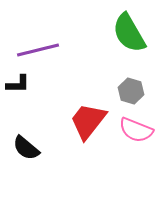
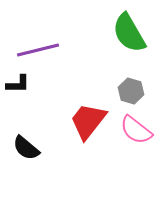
pink semicircle: rotated 16 degrees clockwise
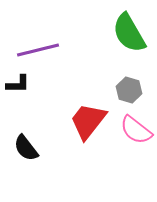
gray hexagon: moved 2 px left, 1 px up
black semicircle: rotated 12 degrees clockwise
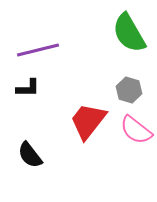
black L-shape: moved 10 px right, 4 px down
black semicircle: moved 4 px right, 7 px down
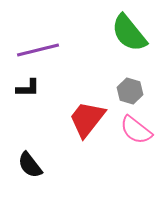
green semicircle: rotated 9 degrees counterclockwise
gray hexagon: moved 1 px right, 1 px down
red trapezoid: moved 1 px left, 2 px up
black semicircle: moved 10 px down
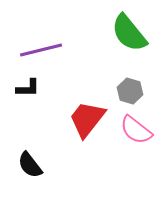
purple line: moved 3 px right
